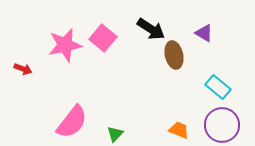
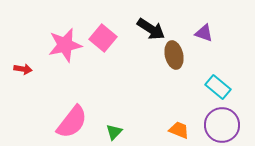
purple triangle: rotated 12 degrees counterclockwise
red arrow: rotated 12 degrees counterclockwise
green triangle: moved 1 px left, 2 px up
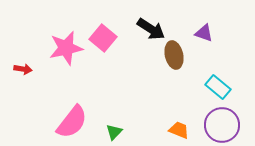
pink star: moved 1 px right, 3 px down
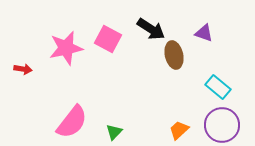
pink square: moved 5 px right, 1 px down; rotated 12 degrees counterclockwise
orange trapezoid: rotated 65 degrees counterclockwise
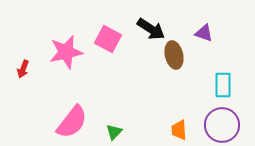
pink star: moved 4 px down
red arrow: rotated 102 degrees clockwise
cyan rectangle: moved 5 px right, 2 px up; rotated 50 degrees clockwise
orange trapezoid: rotated 50 degrees counterclockwise
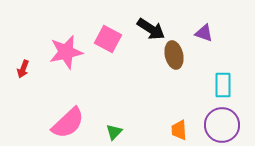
pink semicircle: moved 4 px left, 1 px down; rotated 9 degrees clockwise
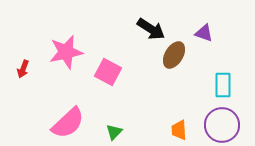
pink square: moved 33 px down
brown ellipse: rotated 44 degrees clockwise
